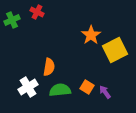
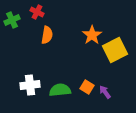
orange star: moved 1 px right
orange semicircle: moved 2 px left, 32 px up
white cross: moved 2 px right, 2 px up; rotated 24 degrees clockwise
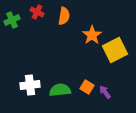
orange semicircle: moved 17 px right, 19 px up
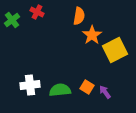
orange semicircle: moved 15 px right
green cross: rotated 14 degrees counterclockwise
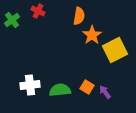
red cross: moved 1 px right, 1 px up
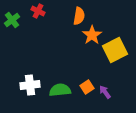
orange square: rotated 24 degrees clockwise
